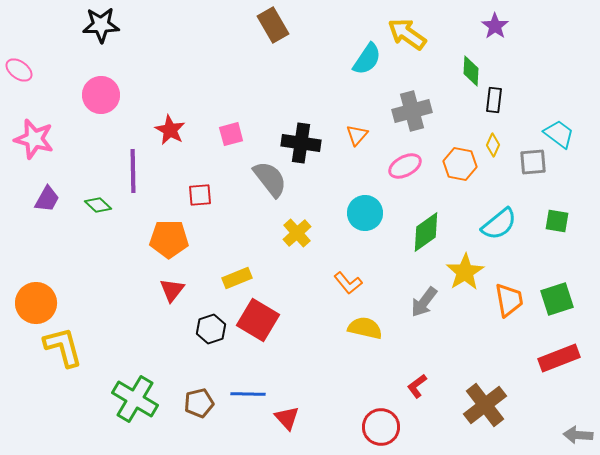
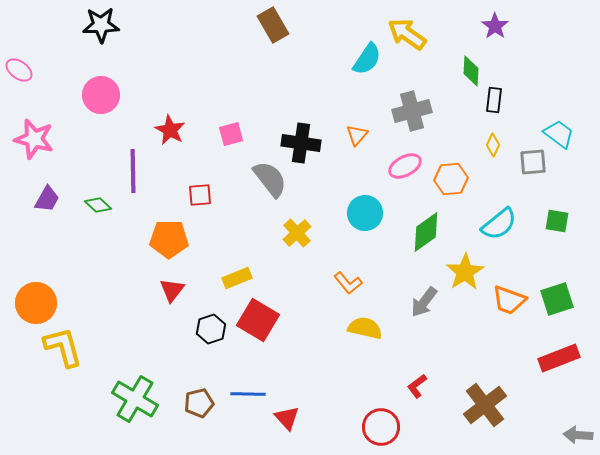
orange hexagon at (460, 164): moved 9 px left, 15 px down; rotated 16 degrees counterclockwise
orange trapezoid at (509, 300): rotated 120 degrees clockwise
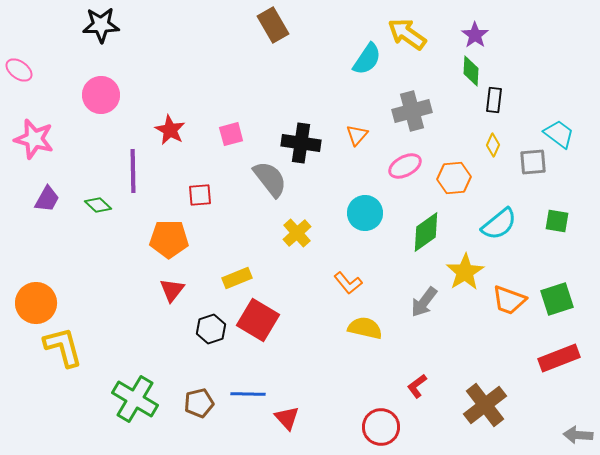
purple star at (495, 26): moved 20 px left, 9 px down
orange hexagon at (451, 179): moved 3 px right, 1 px up
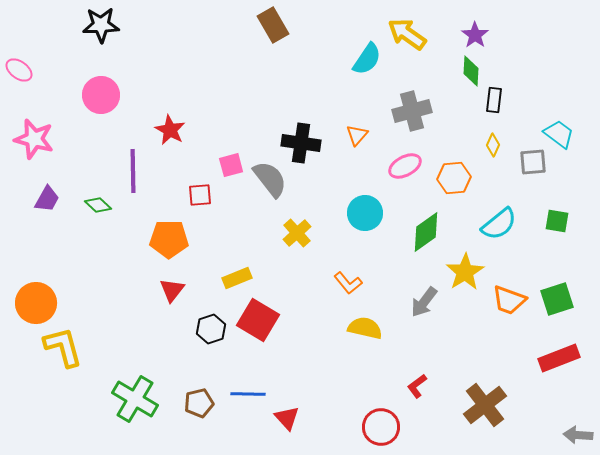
pink square at (231, 134): moved 31 px down
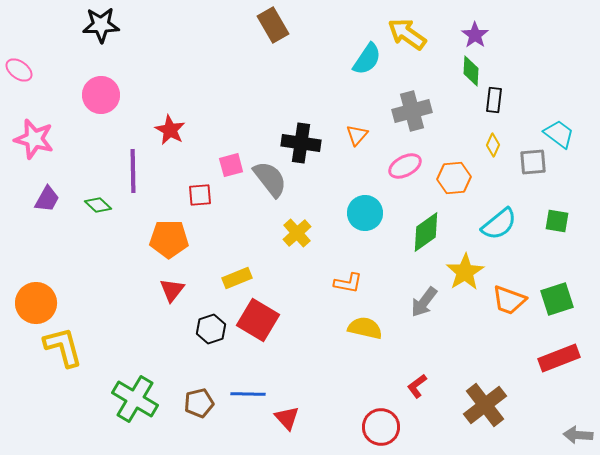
orange L-shape at (348, 283): rotated 40 degrees counterclockwise
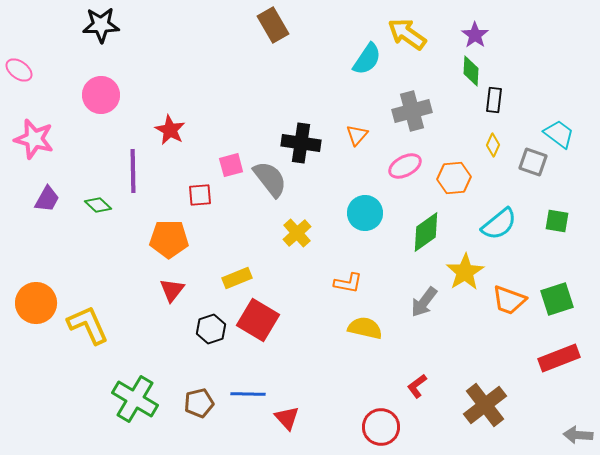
gray square at (533, 162): rotated 24 degrees clockwise
yellow L-shape at (63, 347): moved 25 px right, 22 px up; rotated 9 degrees counterclockwise
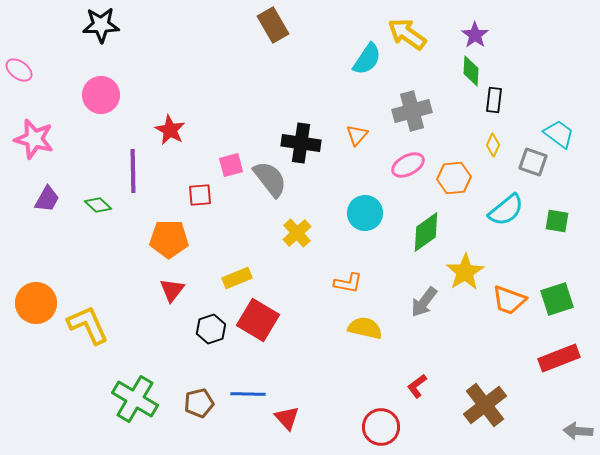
pink ellipse at (405, 166): moved 3 px right, 1 px up
cyan semicircle at (499, 224): moved 7 px right, 14 px up
gray arrow at (578, 435): moved 4 px up
